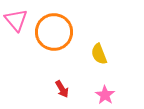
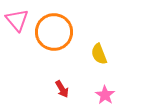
pink triangle: moved 1 px right
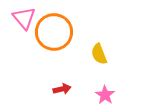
pink triangle: moved 7 px right, 2 px up
red arrow: rotated 72 degrees counterclockwise
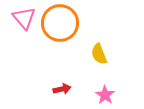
orange circle: moved 6 px right, 9 px up
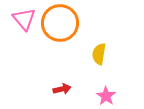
pink triangle: moved 1 px down
yellow semicircle: rotated 30 degrees clockwise
pink star: moved 1 px right, 1 px down
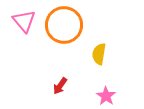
pink triangle: moved 2 px down
orange circle: moved 4 px right, 2 px down
red arrow: moved 2 px left, 3 px up; rotated 138 degrees clockwise
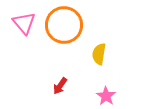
pink triangle: moved 2 px down
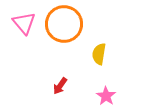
orange circle: moved 1 px up
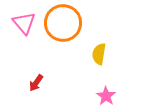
orange circle: moved 1 px left, 1 px up
red arrow: moved 24 px left, 3 px up
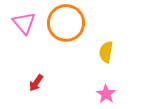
orange circle: moved 3 px right
yellow semicircle: moved 7 px right, 2 px up
pink star: moved 2 px up
